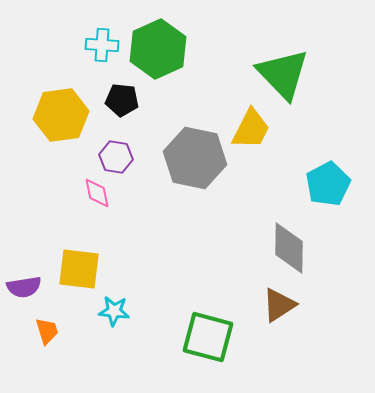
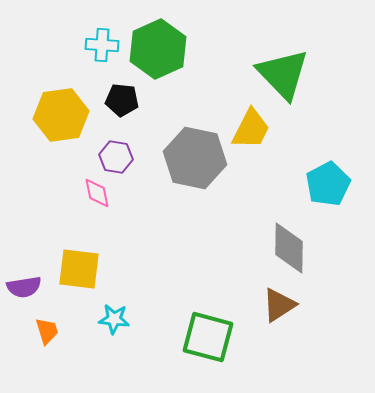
cyan star: moved 8 px down
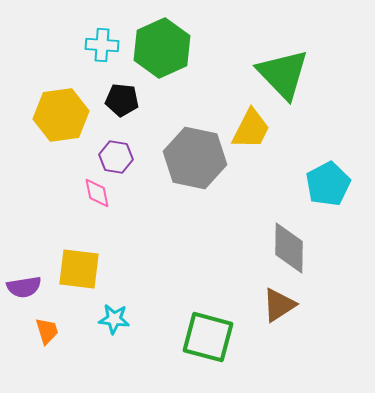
green hexagon: moved 4 px right, 1 px up
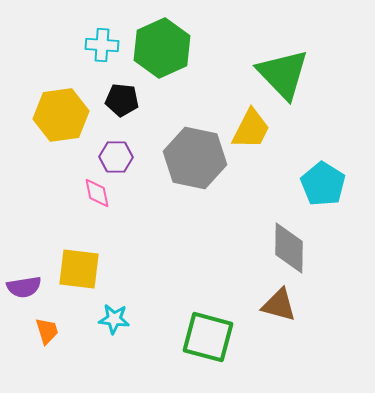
purple hexagon: rotated 8 degrees counterclockwise
cyan pentagon: moved 5 px left; rotated 12 degrees counterclockwise
brown triangle: rotated 48 degrees clockwise
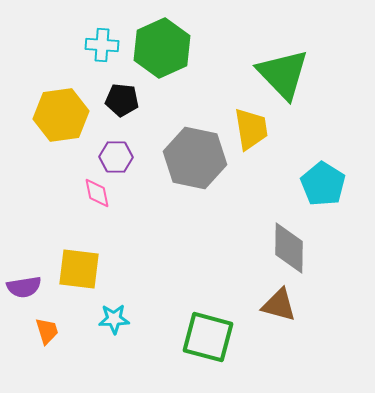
yellow trapezoid: rotated 36 degrees counterclockwise
cyan star: rotated 8 degrees counterclockwise
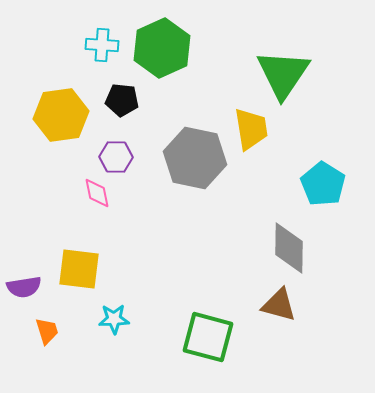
green triangle: rotated 18 degrees clockwise
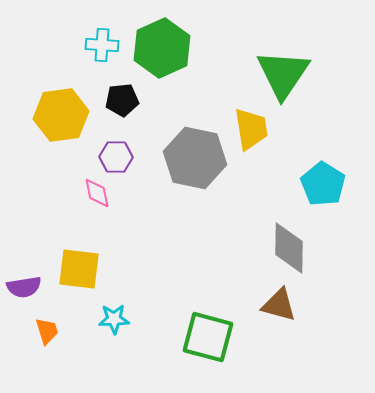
black pentagon: rotated 12 degrees counterclockwise
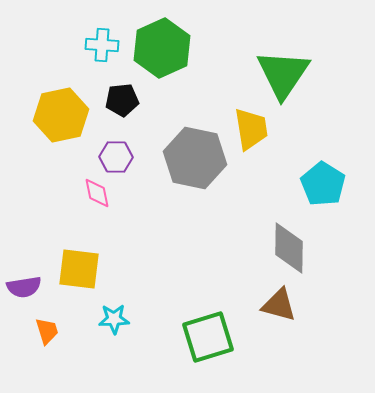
yellow hexagon: rotated 4 degrees counterclockwise
green square: rotated 32 degrees counterclockwise
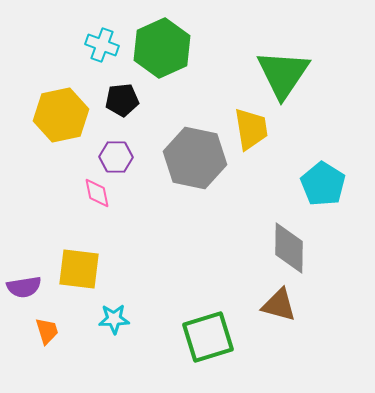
cyan cross: rotated 16 degrees clockwise
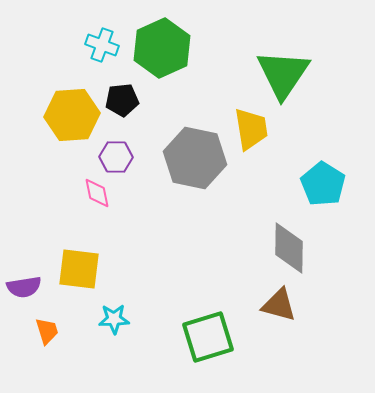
yellow hexagon: moved 11 px right; rotated 8 degrees clockwise
